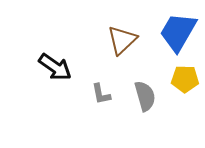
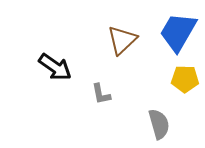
gray semicircle: moved 14 px right, 28 px down
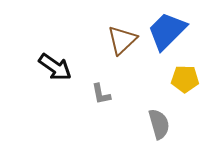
blue trapezoid: moved 11 px left, 1 px up; rotated 15 degrees clockwise
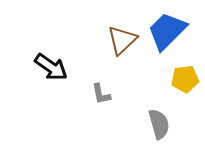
black arrow: moved 4 px left
yellow pentagon: rotated 8 degrees counterclockwise
